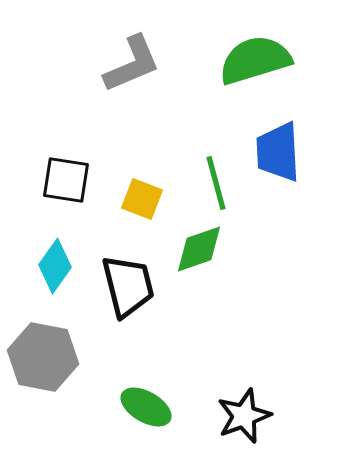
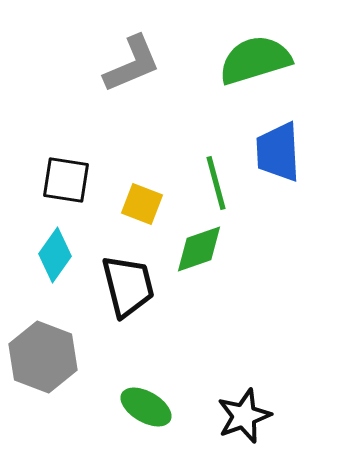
yellow square: moved 5 px down
cyan diamond: moved 11 px up
gray hexagon: rotated 10 degrees clockwise
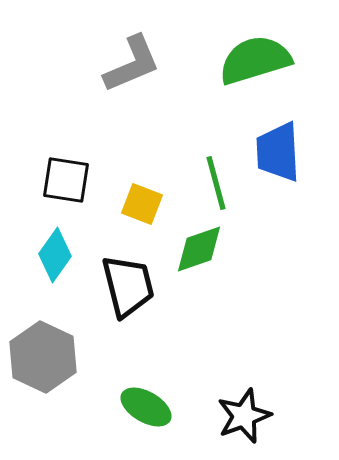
gray hexagon: rotated 4 degrees clockwise
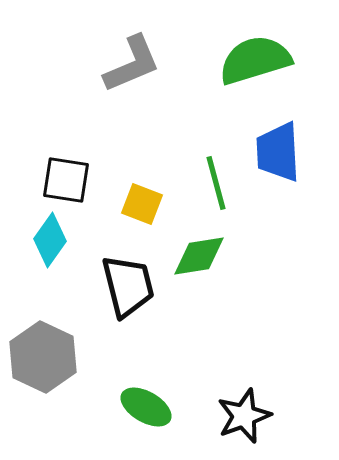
green diamond: moved 7 px down; rotated 10 degrees clockwise
cyan diamond: moved 5 px left, 15 px up
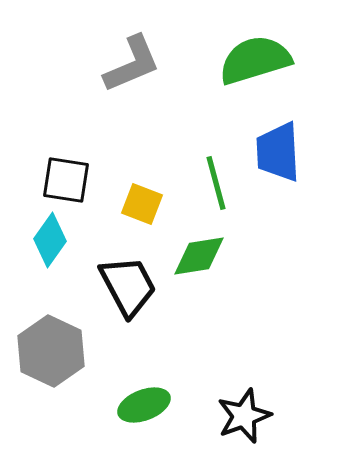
black trapezoid: rotated 14 degrees counterclockwise
gray hexagon: moved 8 px right, 6 px up
green ellipse: moved 2 px left, 2 px up; rotated 51 degrees counterclockwise
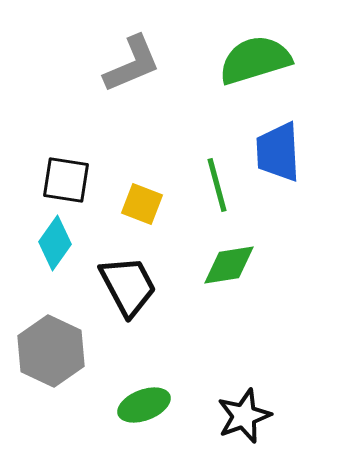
green line: moved 1 px right, 2 px down
cyan diamond: moved 5 px right, 3 px down
green diamond: moved 30 px right, 9 px down
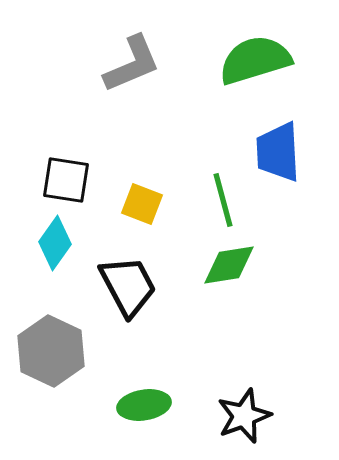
green line: moved 6 px right, 15 px down
green ellipse: rotated 12 degrees clockwise
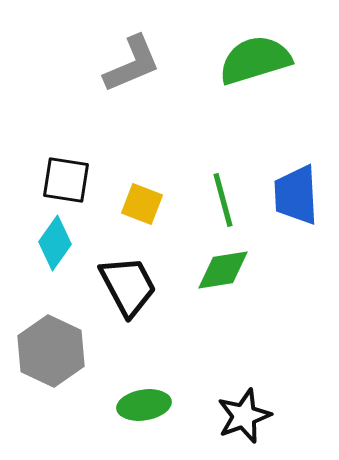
blue trapezoid: moved 18 px right, 43 px down
green diamond: moved 6 px left, 5 px down
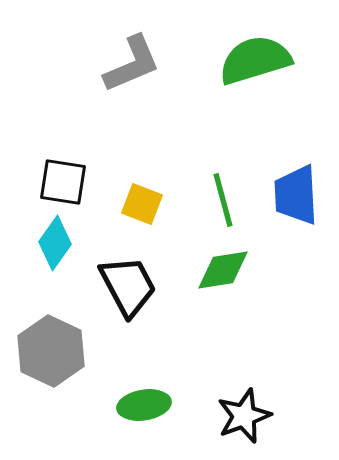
black square: moved 3 px left, 2 px down
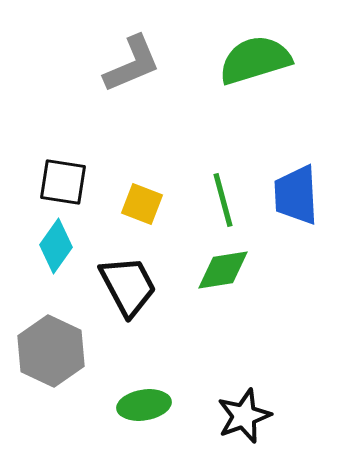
cyan diamond: moved 1 px right, 3 px down
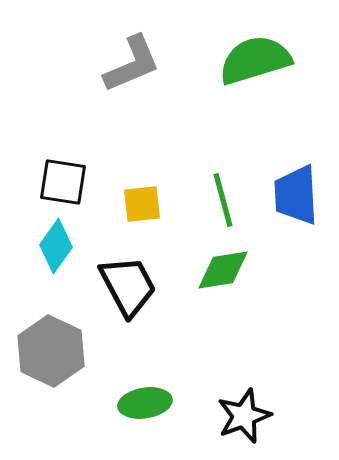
yellow square: rotated 27 degrees counterclockwise
green ellipse: moved 1 px right, 2 px up
